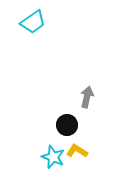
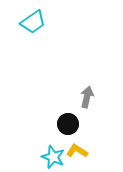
black circle: moved 1 px right, 1 px up
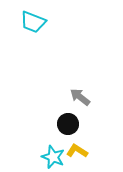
cyan trapezoid: rotated 56 degrees clockwise
gray arrow: moved 7 px left; rotated 65 degrees counterclockwise
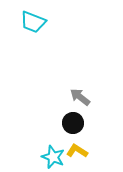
black circle: moved 5 px right, 1 px up
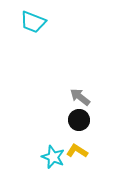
black circle: moved 6 px right, 3 px up
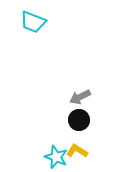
gray arrow: rotated 65 degrees counterclockwise
cyan star: moved 3 px right
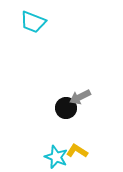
black circle: moved 13 px left, 12 px up
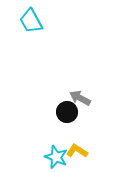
cyan trapezoid: moved 2 px left, 1 px up; rotated 40 degrees clockwise
gray arrow: moved 1 px down; rotated 55 degrees clockwise
black circle: moved 1 px right, 4 px down
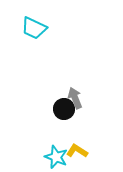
cyan trapezoid: moved 3 px right, 7 px down; rotated 36 degrees counterclockwise
gray arrow: moved 5 px left; rotated 40 degrees clockwise
black circle: moved 3 px left, 3 px up
